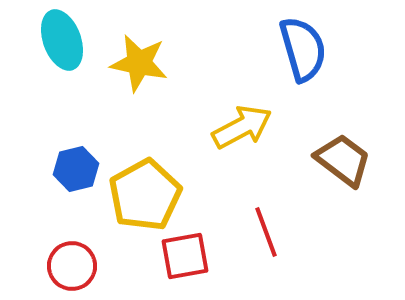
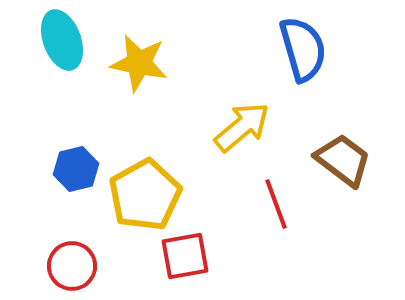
yellow arrow: rotated 12 degrees counterclockwise
red line: moved 10 px right, 28 px up
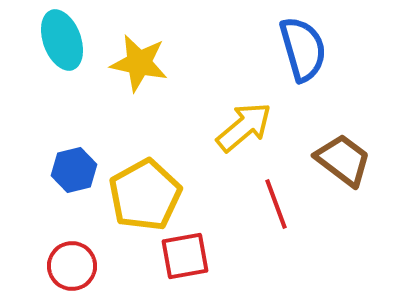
yellow arrow: moved 2 px right
blue hexagon: moved 2 px left, 1 px down
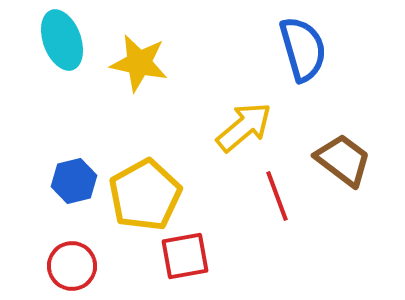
blue hexagon: moved 11 px down
red line: moved 1 px right, 8 px up
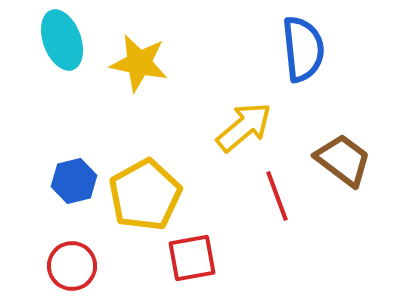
blue semicircle: rotated 10 degrees clockwise
red square: moved 7 px right, 2 px down
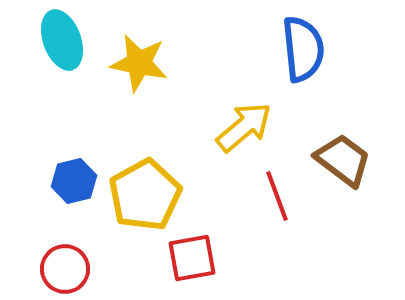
red circle: moved 7 px left, 3 px down
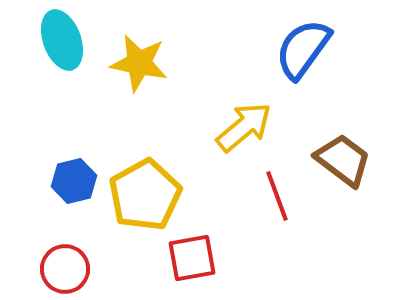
blue semicircle: rotated 138 degrees counterclockwise
